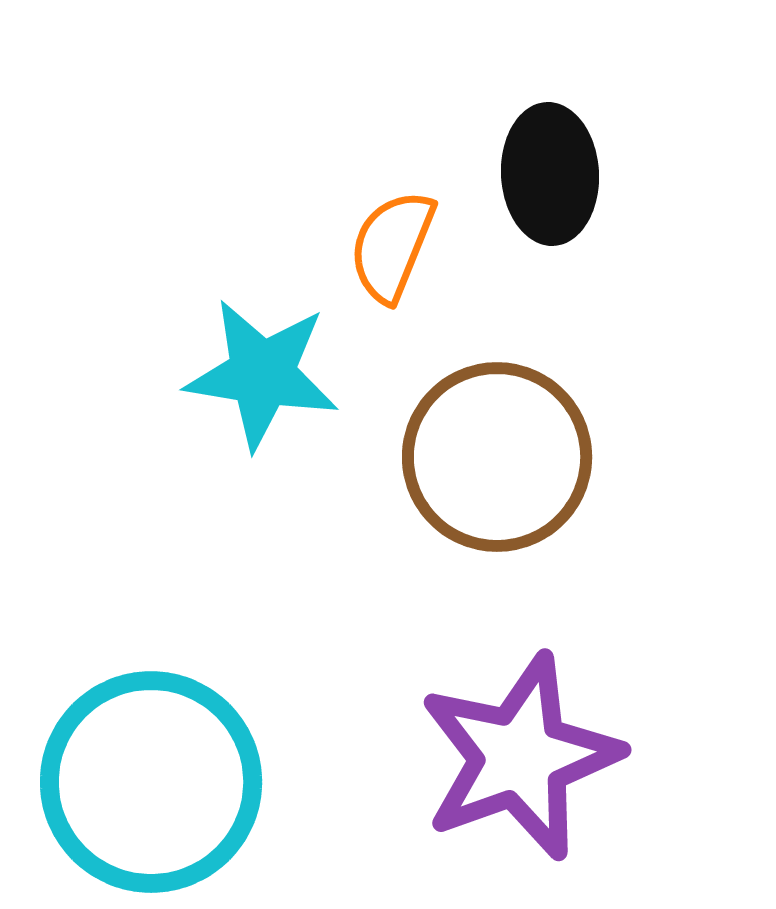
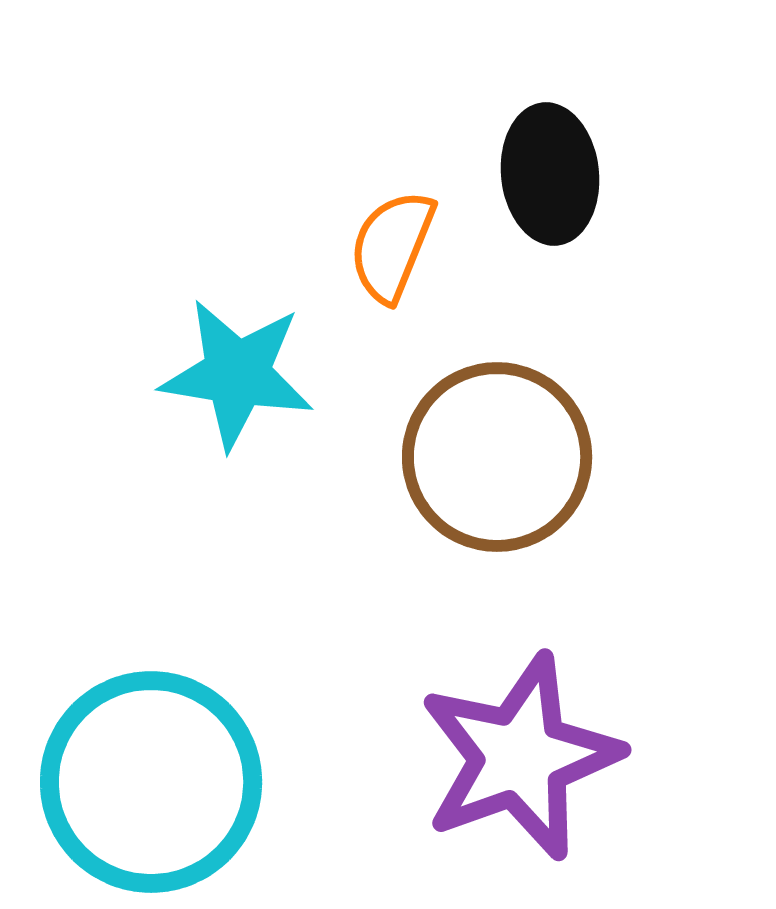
black ellipse: rotated 3 degrees counterclockwise
cyan star: moved 25 px left
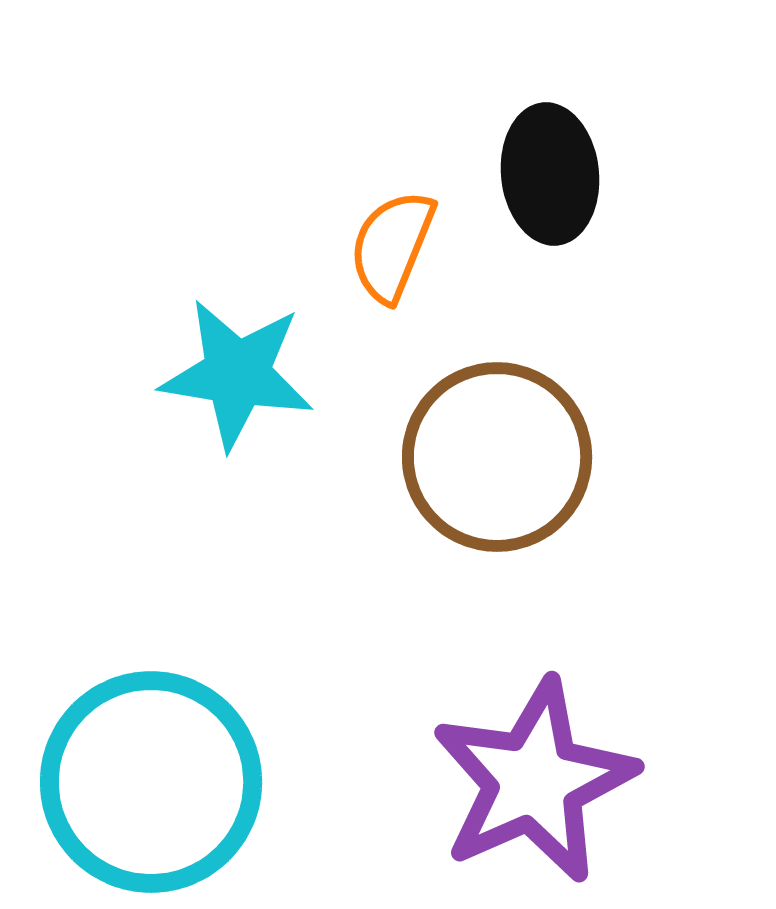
purple star: moved 14 px right, 24 px down; rotated 4 degrees counterclockwise
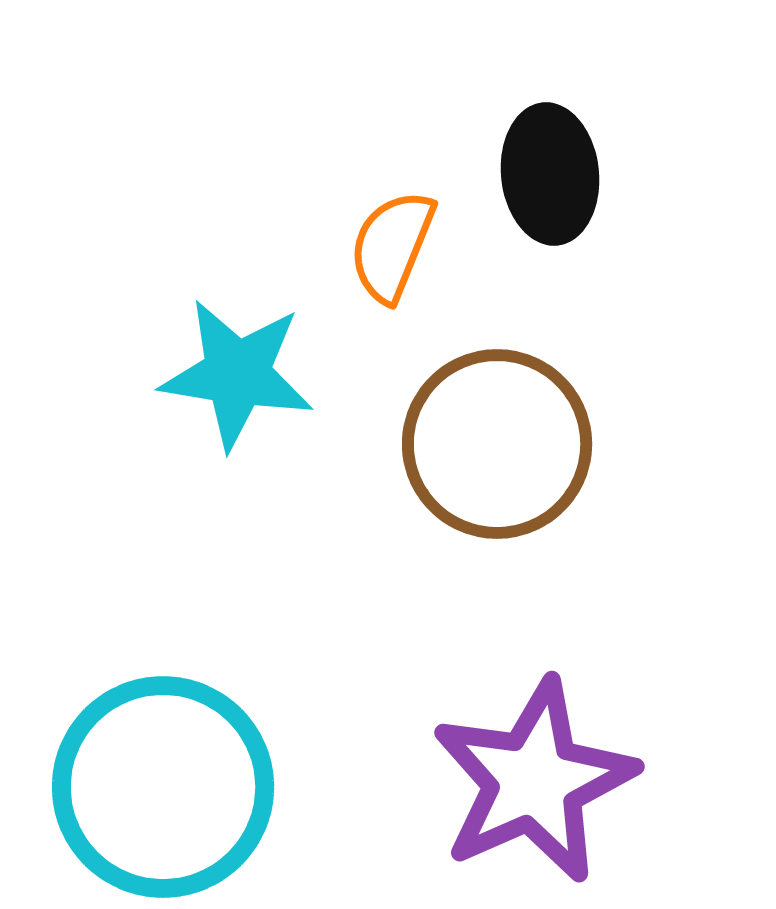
brown circle: moved 13 px up
cyan circle: moved 12 px right, 5 px down
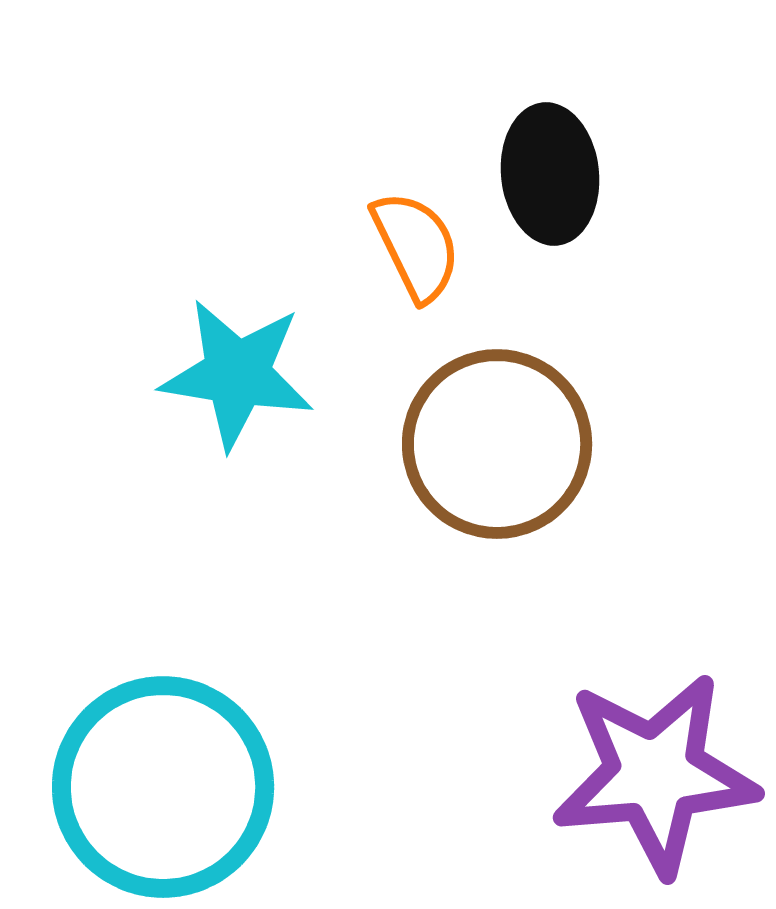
orange semicircle: moved 24 px right; rotated 132 degrees clockwise
purple star: moved 121 px right, 7 px up; rotated 19 degrees clockwise
